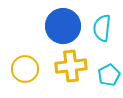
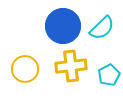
cyan semicircle: rotated 140 degrees counterclockwise
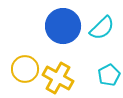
yellow cross: moved 13 px left, 12 px down; rotated 36 degrees clockwise
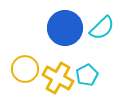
blue circle: moved 2 px right, 2 px down
cyan pentagon: moved 22 px left
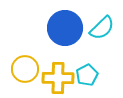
yellow cross: rotated 28 degrees counterclockwise
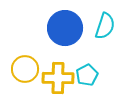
cyan semicircle: moved 3 px right, 2 px up; rotated 28 degrees counterclockwise
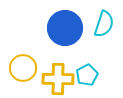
cyan semicircle: moved 1 px left, 2 px up
yellow circle: moved 2 px left, 1 px up
yellow cross: moved 1 px down
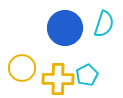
yellow circle: moved 1 px left
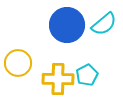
cyan semicircle: rotated 32 degrees clockwise
blue circle: moved 2 px right, 3 px up
yellow circle: moved 4 px left, 5 px up
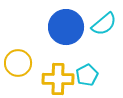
blue circle: moved 1 px left, 2 px down
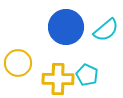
cyan semicircle: moved 2 px right, 6 px down
cyan pentagon: rotated 20 degrees counterclockwise
